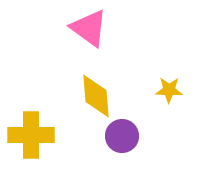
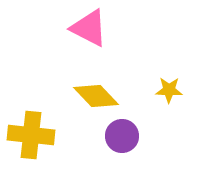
pink triangle: rotated 9 degrees counterclockwise
yellow diamond: rotated 39 degrees counterclockwise
yellow cross: rotated 6 degrees clockwise
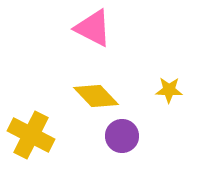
pink triangle: moved 4 px right
yellow cross: rotated 21 degrees clockwise
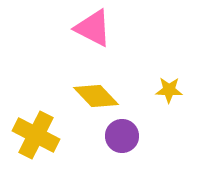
yellow cross: moved 5 px right
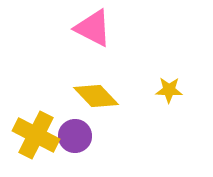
purple circle: moved 47 px left
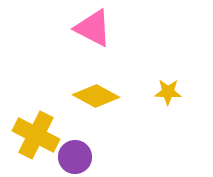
yellow star: moved 1 px left, 2 px down
yellow diamond: rotated 18 degrees counterclockwise
purple circle: moved 21 px down
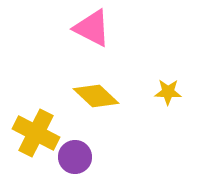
pink triangle: moved 1 px left
yellow diamond: rotated 15 degrees clockwise
yellow cross: moved 2 px up
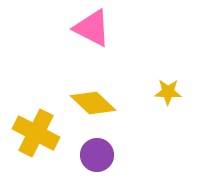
yellow diamond: moved 3 px left, 7 px down
purple circle: moved 22 px right, 2 px up
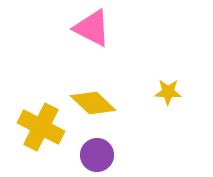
yellow cross: moved 5 px right, 6 px up
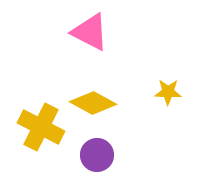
pink triangle: moved 2 px left, 4 px down
yellow diamond: rotated 15 degrees counterclockwise
